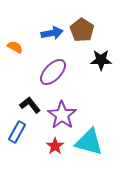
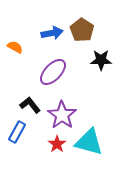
red star: moved 2 px right, 2 px up
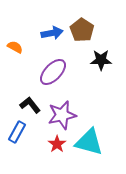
purple star: rotated 24 degrees clockwise
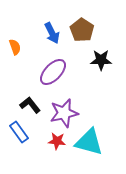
blue arrow: rotated 75 degrees clockwise
orange semicircle: rotated 42 degrees clockwise
purple star: moved 2 px right, 2 px up
blue rectangle: moved 2 px right; rotated 65 degrees counterclockwise
red star: moved 3 px up; rotated 30 degrees counterclockwise
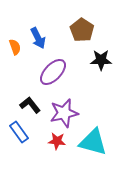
blue arrow: moved 14 px left, 5 px down
cyan triangle: moved 4 px right
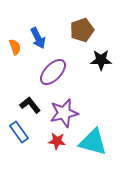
brown pentagon: rotated 20 degrees clockwise
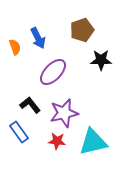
cyan triangle: rotated 28 degrees counterclockwise
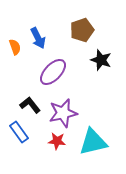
black star: rotated 20 degrees clockwise
purple star: moved 1 px left
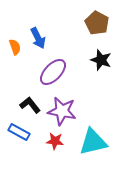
brown pentagon: moved 15 px right, 7 px up; rotated 25 degrees counterclockwise
purple star: moved 1 px left, 2 px up; rotated 24 degrees clockwise
blue rectangle: rotated 25 degrees counterclockwise
red star: moved 2 px left
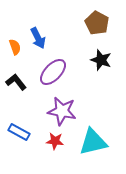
black L-shape: moved 14 px left, 23 px up
